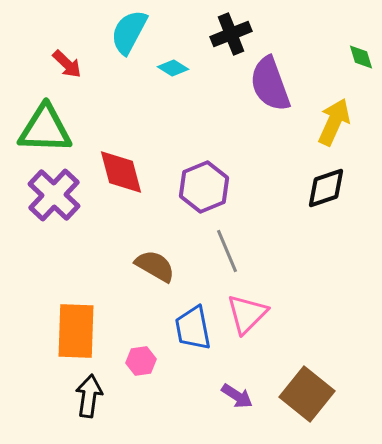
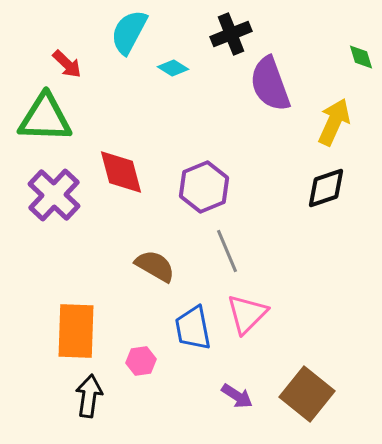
green triangle: moved 11 px up
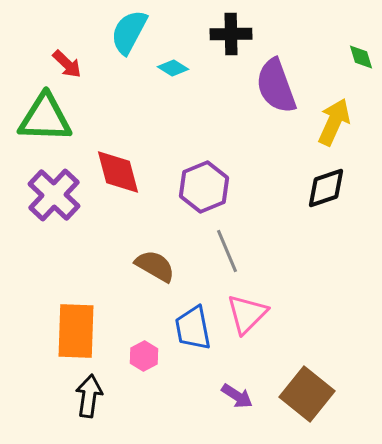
black cross: rotated 21 degrees clockwise
purple semicircle: moved 6 px right, 2 px down
red diamond: moved 3 px left
pink hexagon: moved 3 px right, 5 px up; rotated 20 degrees counterclockwise
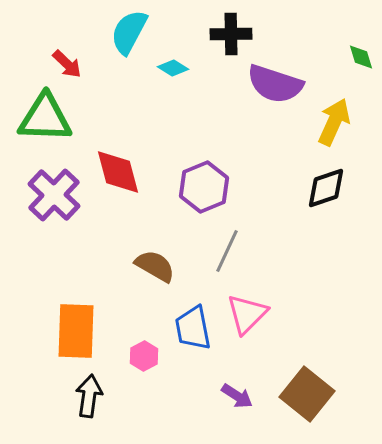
purple semicircle: moved 1 px left, 2 px up; rotated 52 degrees counterclockwise
gray line: rotated 48 degrees clockwise
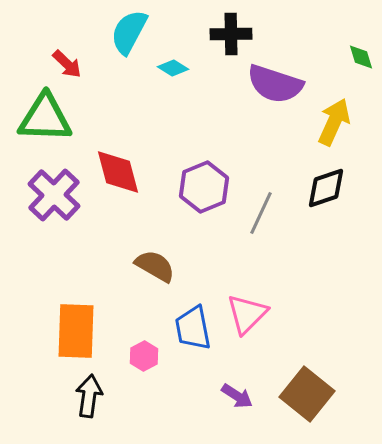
gray line: moved 34 px right, 38 px up
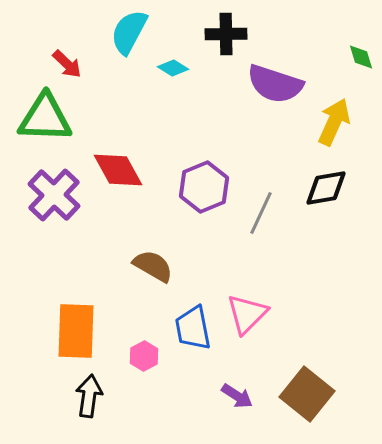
black cross: moved 5 px left
red diamond: moved 2 px up; rotated 14 degrees counterclockwise
black diamond: rotated 9 degrees clockwise
brown semicircle: moved 2 px left
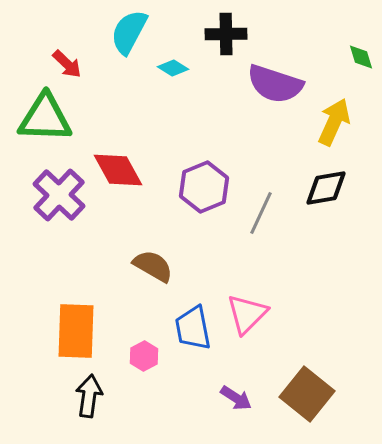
purple cross: moved 5 px right
purple arrow: moved 1 px left, 2 px down
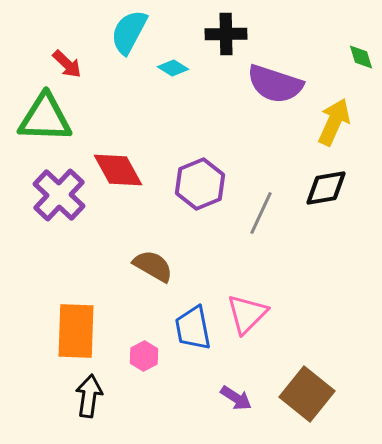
purple hexagon: moved 4 px left, 3 px up
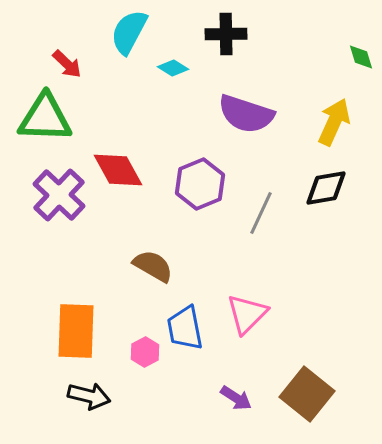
purple semicircle: moved 29 px left, 30 px down
blue trapezoid: moved 8 px left
pink hexagon: moved 1 px right, 4 px up
black arrow: rotated 96 degrees clockwise
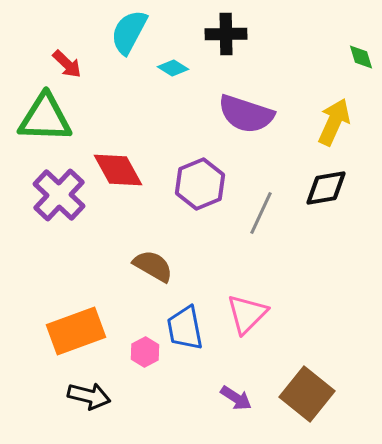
orange rectangle: rotated 68 degrees clockwise
